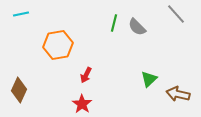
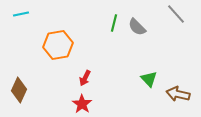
red arrow: moved 1 px left, 3 px down
green triangle: rotated 30 degrees counterclockwise
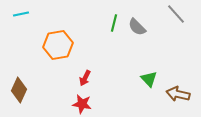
red star: rotated 24 degrees counterclockwise
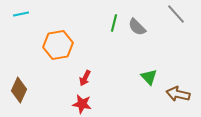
green triangle: moved 2 px up
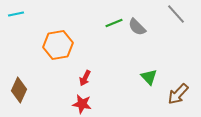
cyan line: moved 5 px left
green line: rotated 54 degrees clockwise
brown arrow: rotated 60 degrees counterclockwise
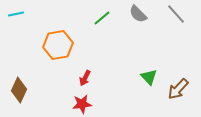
green line: moved 12 px left, 5 px up; rotated 18 degrees counterclockwise
gray semicircle: moved 1 px right, 13 px up
brown arrow: moved 5 px up
red star: rotated 18 degrees counterclockwise
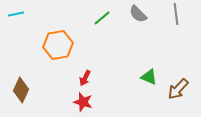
gray line: rotated 35 degrees clockwise
green triangle: rotated 24 degrees counterclockwise
brown diamond: moved 2 px right
red star: moved 1 px right, 2 px up; rotated 24 degrees clockwise
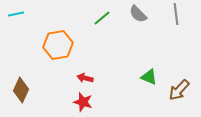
red arrow: rotated 77 degrees clockwise
brown arrow: moved 1 px right, 1 px down
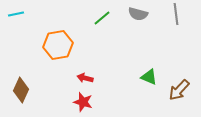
gray semicircle: rotated 30 degrees counterclockwise
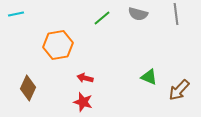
brown diamond: moved 7 px right, 2 px up
